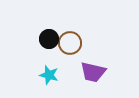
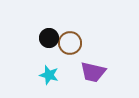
black circle: moved 1 px up
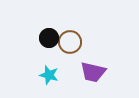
brown circle: moved 1 px up
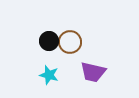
black circle: moved 3 px down
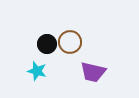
black circle: moved 2 px left, 3 px down
cyan star: moved 12 px left, 4 px up
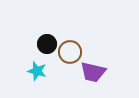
brown circle: moved 10 px down
